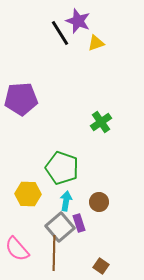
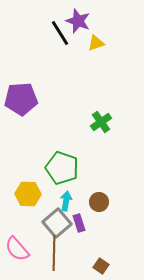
gray square: moved 3 px left, 4 px up
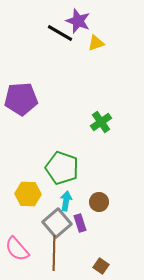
black line: rotated 28 degrees counterclockwise
purple rectangle: moved 1 px right
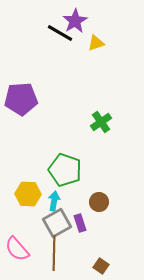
purple star: moved 3 px left; rotated 20 degrees clockwise
green pentagon: moved 3 px right, 2 px down
cyan arrow: moved 12 px left
gray square: rotated 12 degrees clockwise
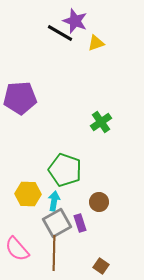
purple star: rotated 20 degrees counterclockwise
purple pentagon: moved 1 px left, 1 px up
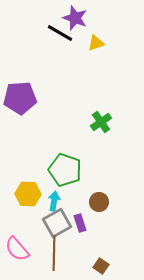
purple star: moved 3 px up
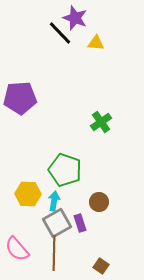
black line: rotated 16 degrees clockwise
yellow triangle: rotated 24 degrees clockwise
